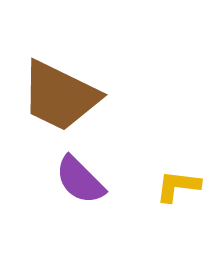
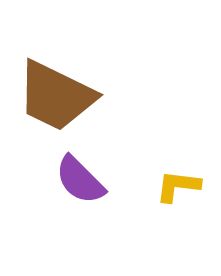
brown trapezoid: moved 4 px left
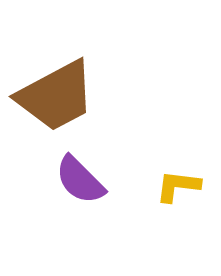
brown trapezoid: rotated 54 degrees counterclockwise
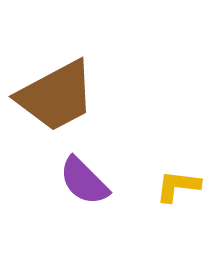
purple semicircle: moved 4 px right, 1 px down
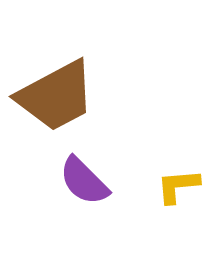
yellow L-shape: rotated 12 degrees counterclockwise
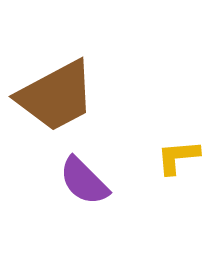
yellow L-shape: moved 29 px up
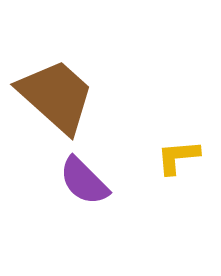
brown trapezoid: rotated 110 degrees counterclockwise
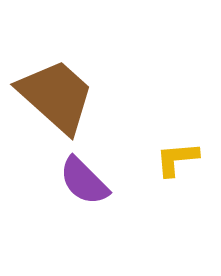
yellow L-shape: moved 1 px left, 2 px down
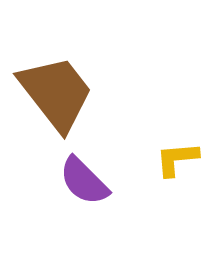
brown trapezoid: moved 3 px up; rotated 10 degrees clockwise
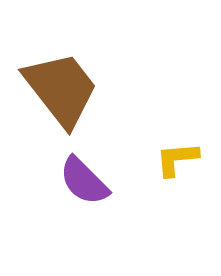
brown trapezoid: moved 5 px right, 4 px up
